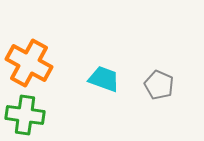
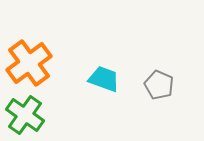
orange cross: rotated 24 degrees clockwise
green cross: rotated 27 degrees clockwise
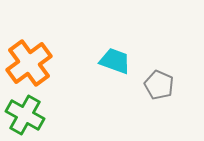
cyan trapezoid: moved 11 px right, 18 px up
green cross: rotated 6 degrees counterclockwise
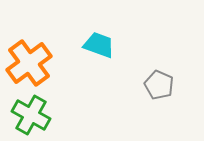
cyan trapezoid: moved 16 px left, 16 px up
green cross: moved 6 px right
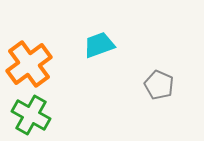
cyan trapezoid: rotated 40 degrees counterclockwise
orange cross: moved 1 px down
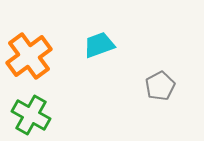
orange cross: moved 8 px up
gray pentagon: moved 1 px right, 1 px down; rotated 20 degrees clockwise
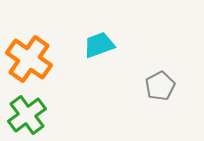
orange cross: moved 3 px down; rotated 18 degrees counterclockwise
green cross: moved 4 px left; rotated 24 degrees clockwise
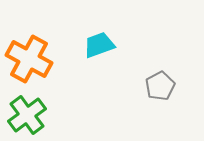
orange cross: rotated 6 degrees counterclockwise
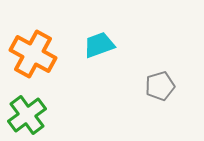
orange cross: moved 4 px right, 5 px up
gray pentagon: rotated 12 degrees clockwise
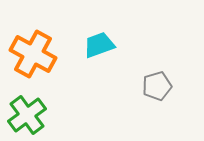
gray pentagon: moved 3 px left
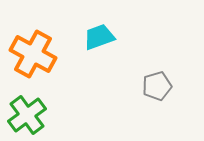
cyan trapezoid: moved 8 px up
